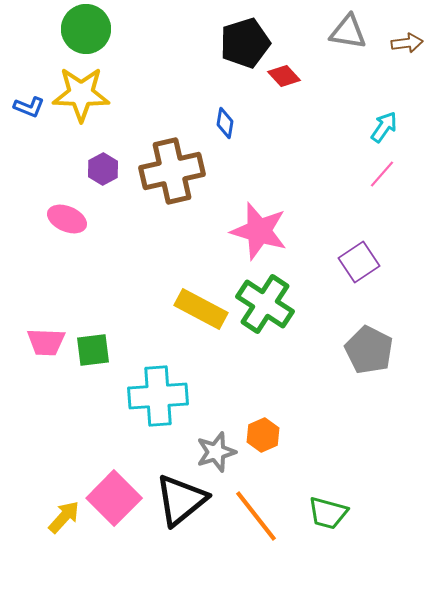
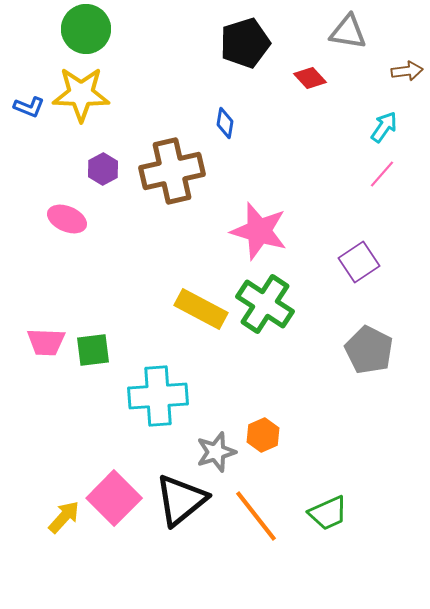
brown arrow: moved 28 px down
red diamond: moved 26 px right, 2 px down
green trapezoid: rotated 39 degrees counterclockwise
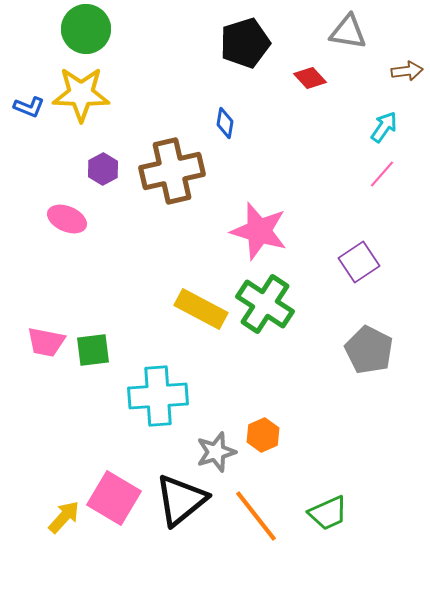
pink trapezoid: rotated 9 degrees clockwise
pink square: rotated 14 degrees counterclockwise
